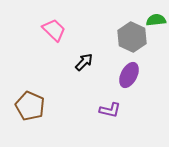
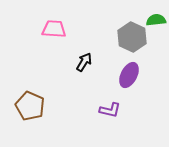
pink trapezoid: moved 1 px up; rotated 40 degrees counterclockwise
black arrow: rotated 12 degrees counterclockwise
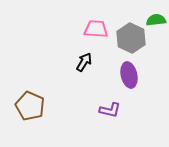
pink trapezoid: moved 42 px right
gray hexagon: moved 1 px left, 1 px down
purple ellipse: rotated 40 degrees counterclockwise
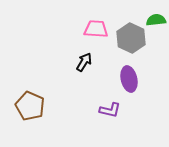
purple ellipse: moved 4 px down
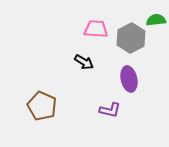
gray hexagon: rotated 8 degrees clockwise
black arrow: rotated 90 degrees clockwise
brown pentagon: moved 12 px right
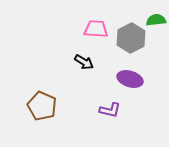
purple ellipse: moved 1 px right; rotated 60 degrees counterclockwise
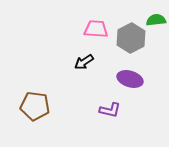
black arrow: rotated 114 degrees clockwise
brown pentagon: moved 7 px left; rotated 16 degrees counterclockwise
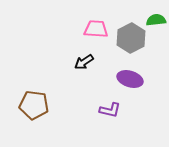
brown pentagon: moved 1 px left, 1 px up
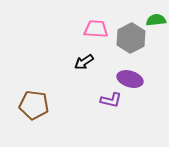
purple L-shape: moved 1 px right, 10 px up
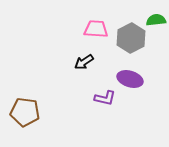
purple L-shape: moved 6 px left, 2 px up
brown pentagon: moved 9 px left, 7 px down
